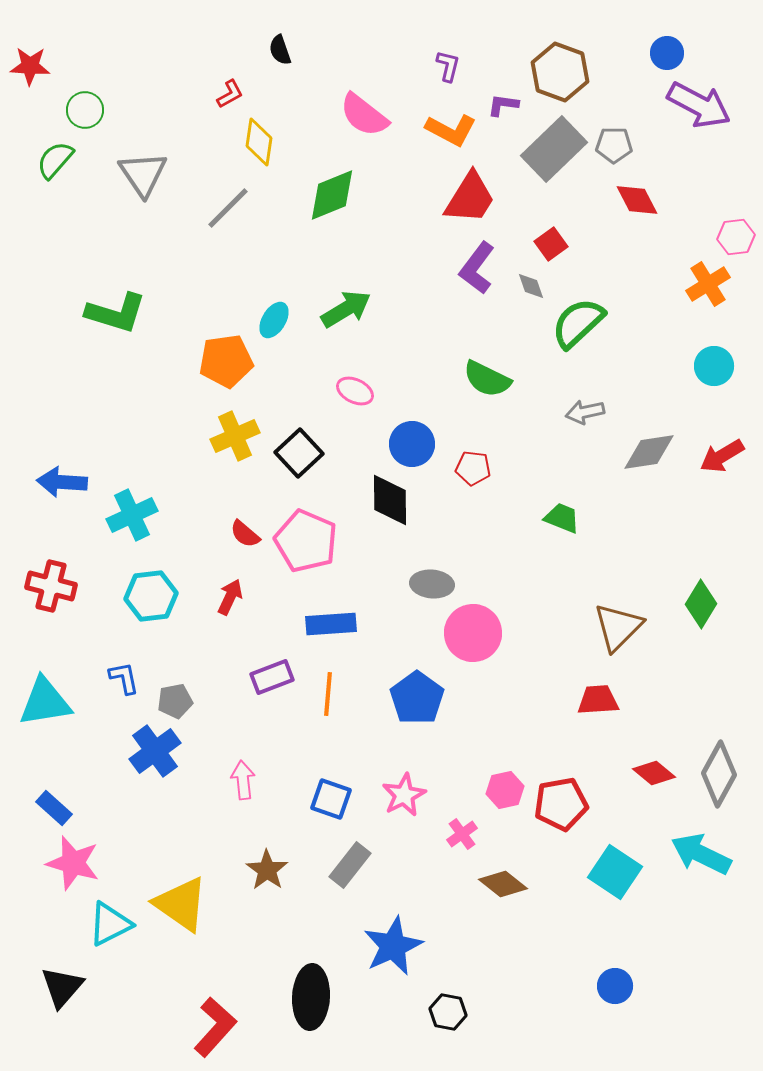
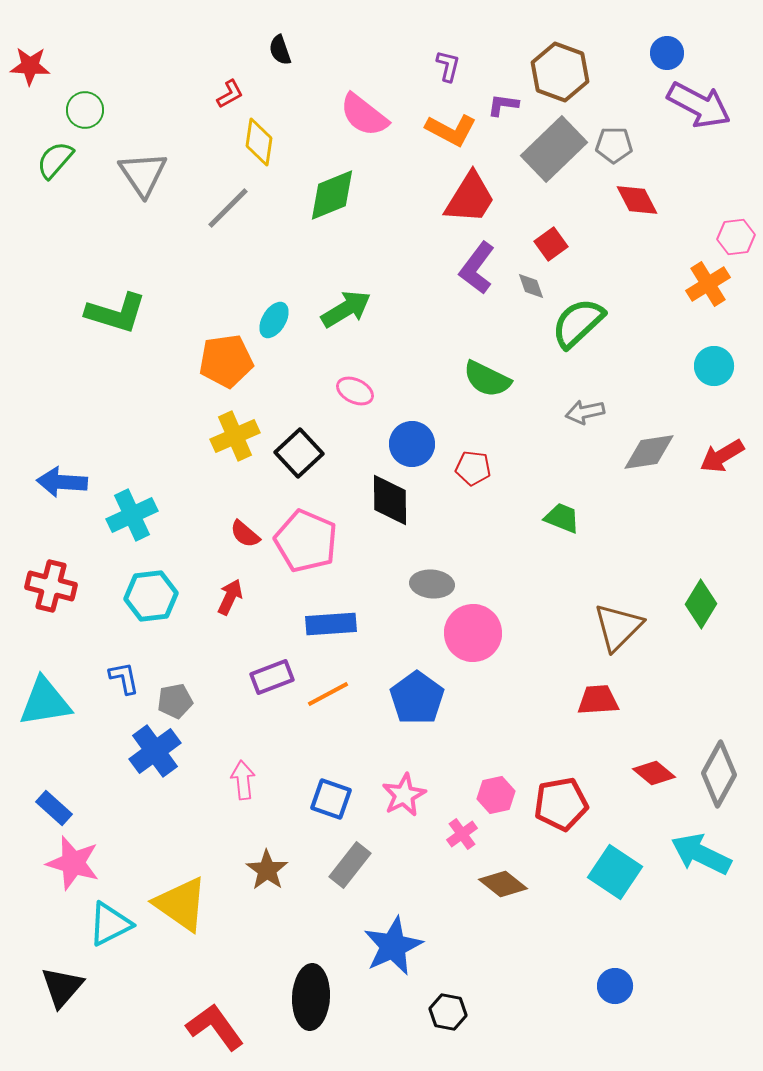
orange line at (328, 694): rotated 57 degrees clockwise
pink hexagon at (505, 790): moved 9 px left, 5 px down
red L-shape at (215, 1027): rotated 78 degrees counterclockwise
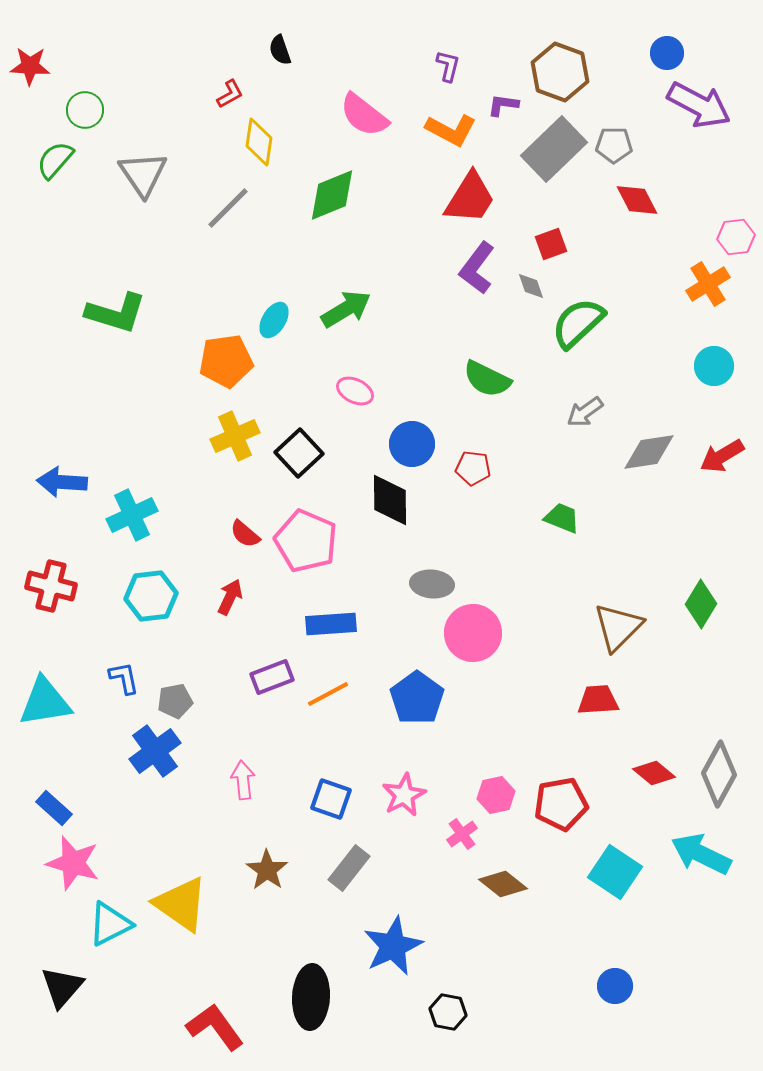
red square at (551, 244): rotated 16 degrees clockwise
gray arrow at (585, 412): rotated 24 degrees counterclockwise
gray rectangle at (350, 865): moved 1 px left, 3 px down
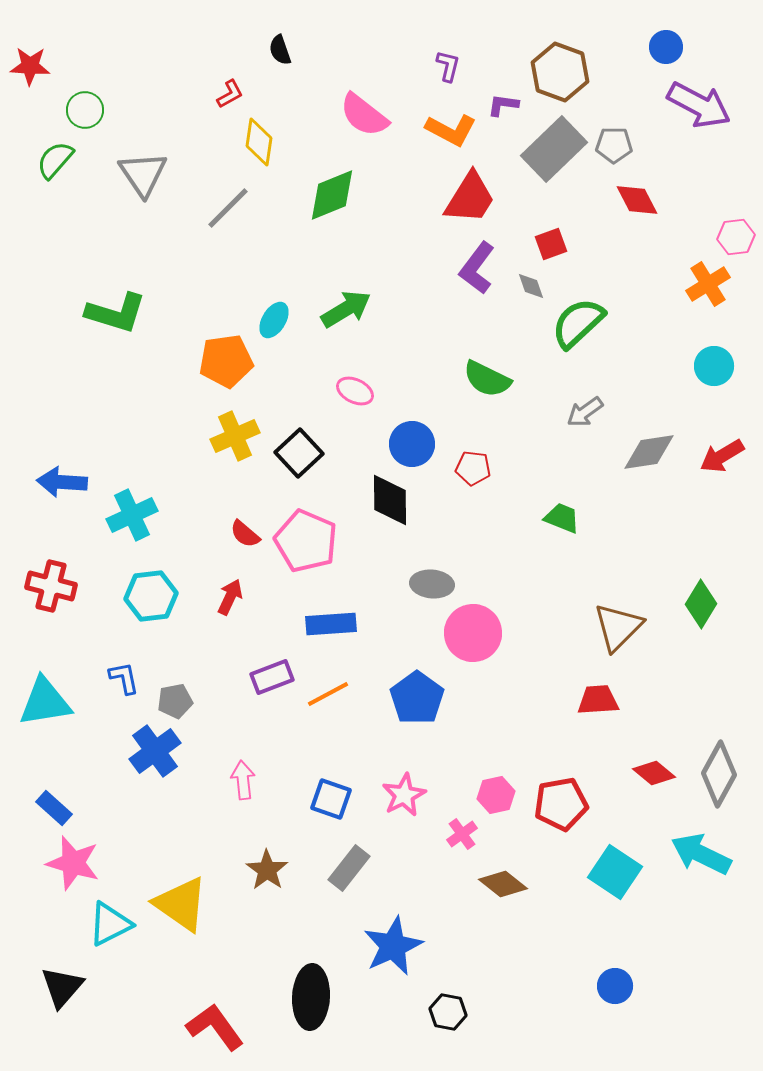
blue circle at (667, 53): moved 1 px left, 6 px up
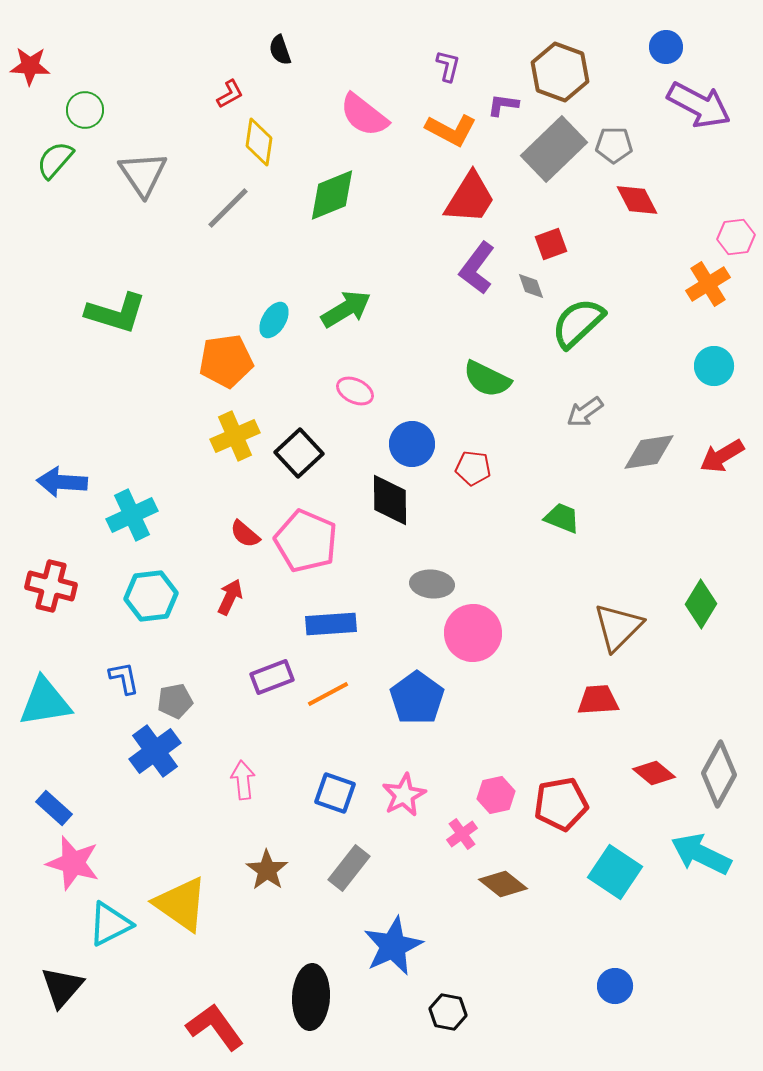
blue square at (331, 799): moved 4 px right, 6 px up
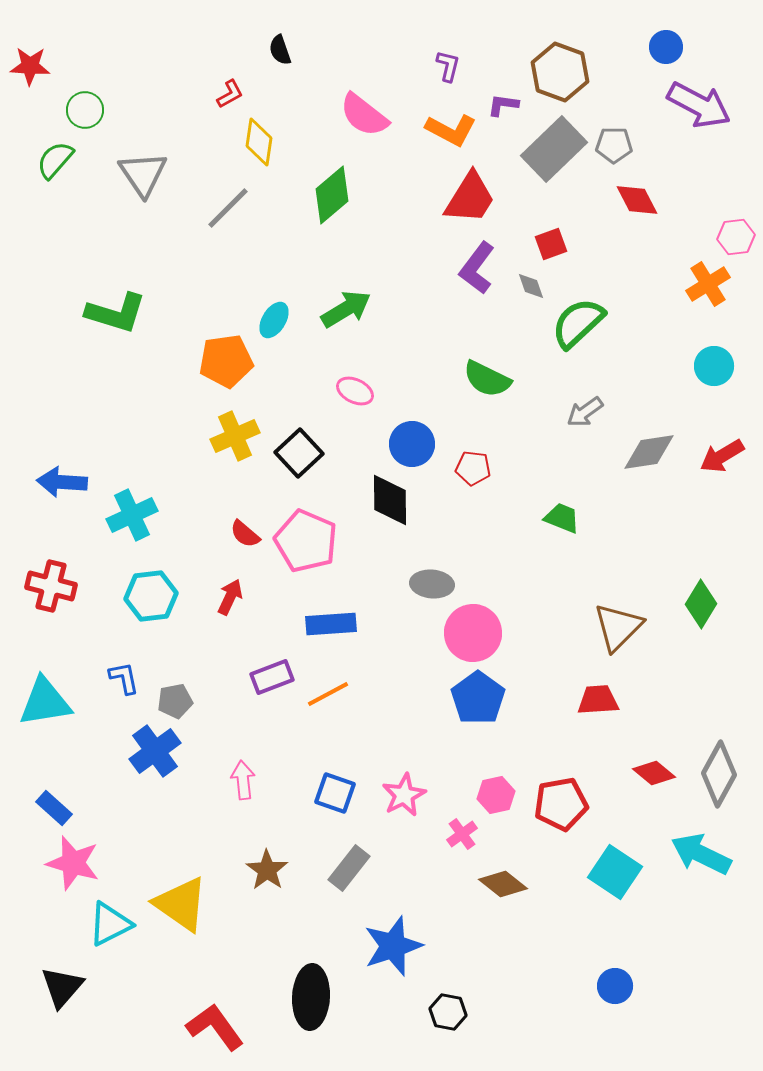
green diamond at (332, 195): rotated 18 degrees counterclockwise
blue pentagon at (417, 698): moved 61 px right
blue star at (393, 946): rotated 6 degrees clockwise
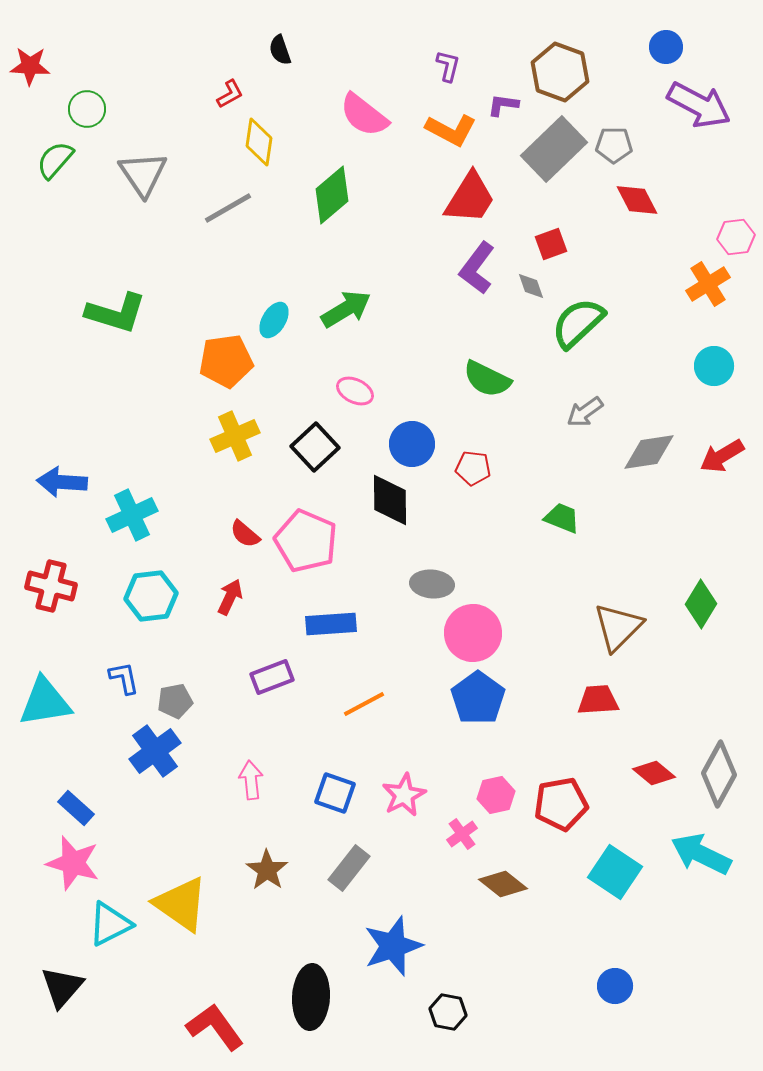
green circle at (85, 110): moved 2 px right, 1 px up
gray line at (228, 208): rotated 15 degrees clockwise
black square at (299, 453): moved 16 px right, 6 px up
orange line at (328, 694): moved 36 px right, 10 px down
pink arrow at (243, 780): moved 8 px right
blue rectangle at (54, 808): moved 22 px right
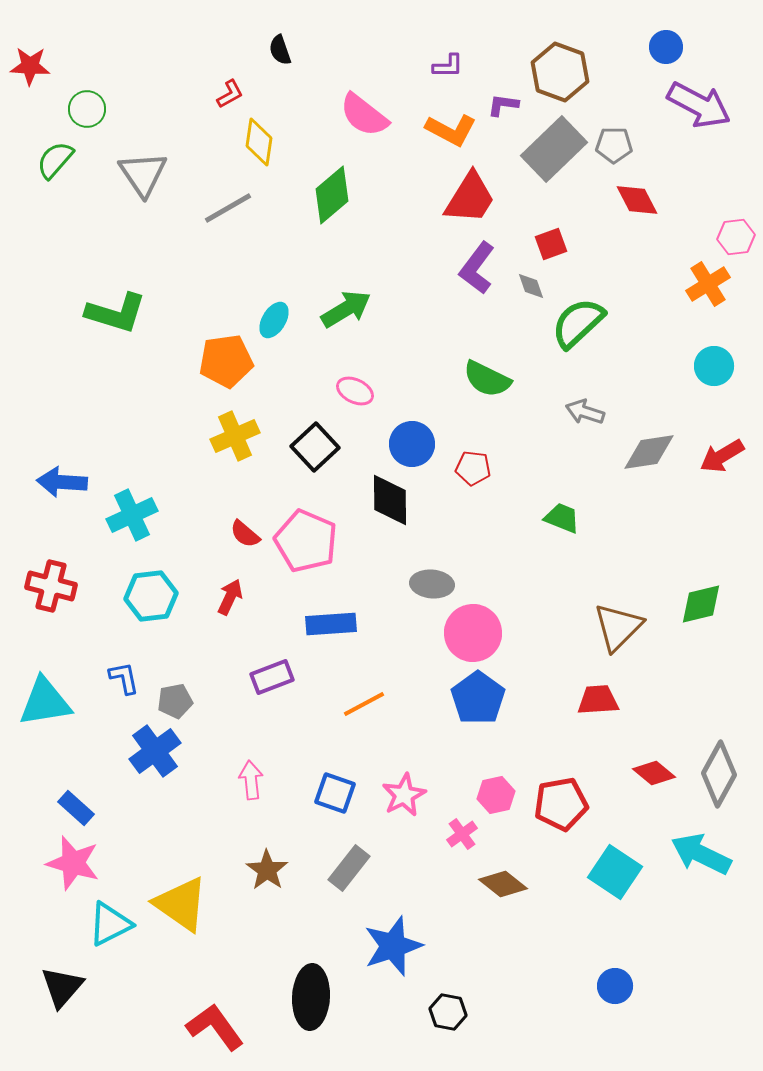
purple L-shape at (448, 66): rotated 76 degrees clockwise
gray arrow at (585, 412): rotated 54 degrees clockwise
green diamond at (701, 604): rotated 45 degrees clockwise
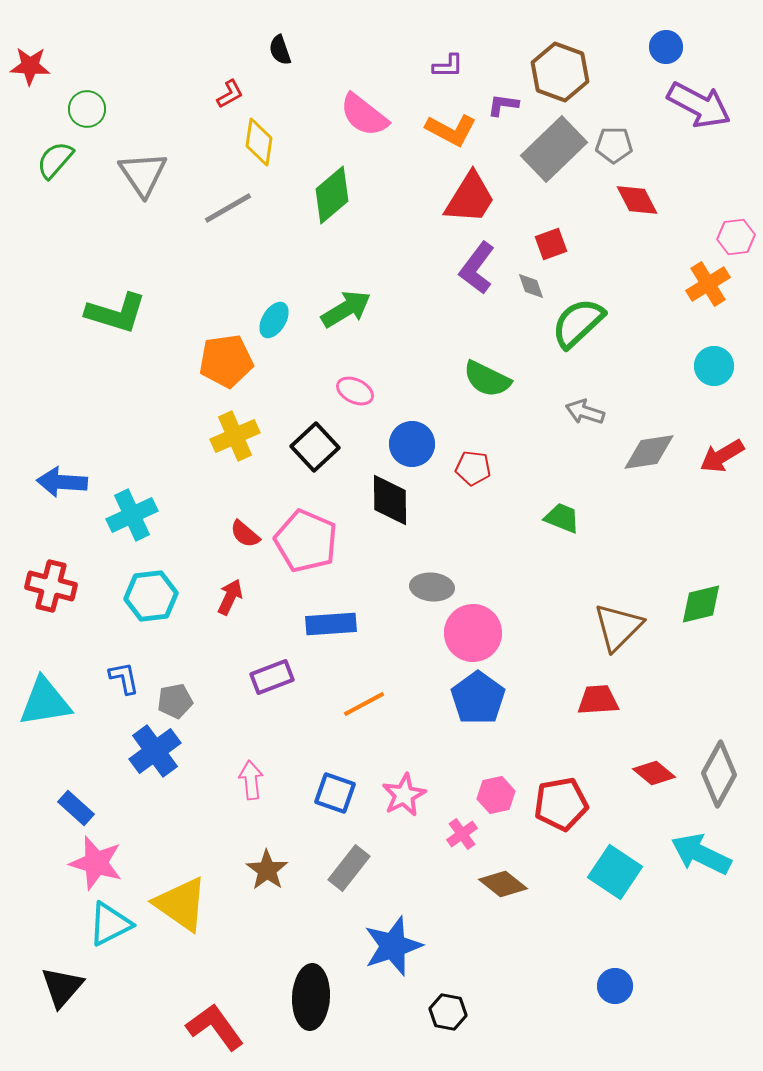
gray ellipse at (432, 584): moved 3 px down
pink star at (73, 863): moved 23 px right
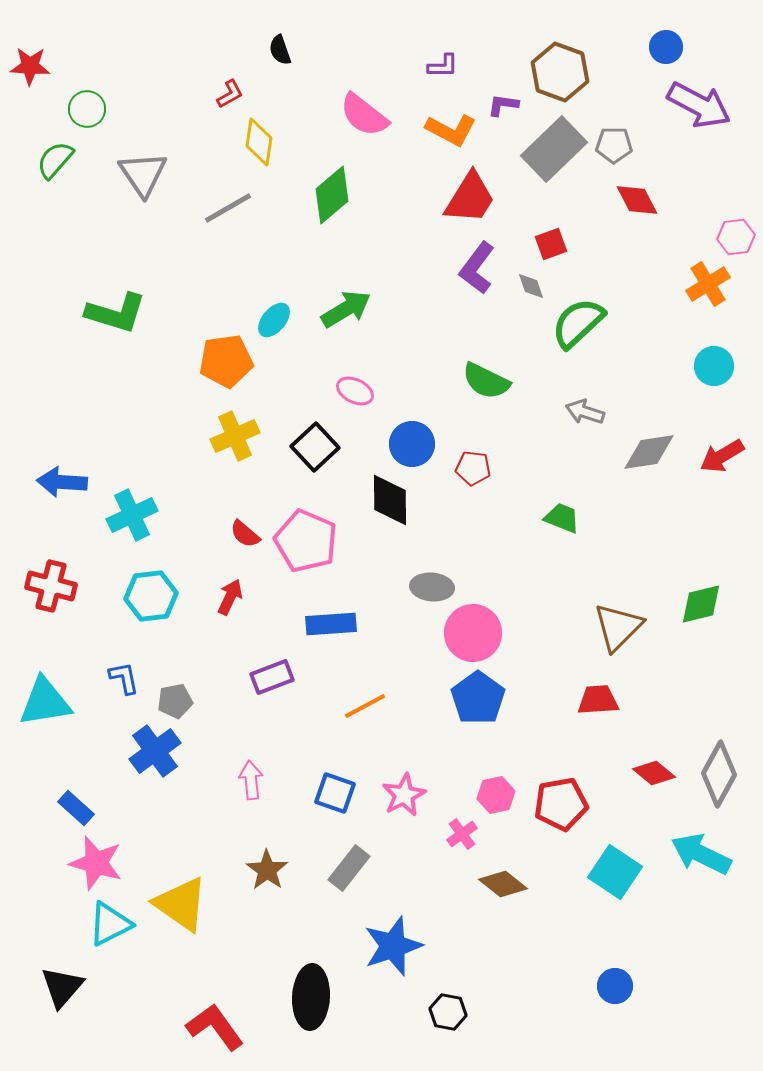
purple L-shape at (448, 66): moved 5 px left
cyan ellipse at (274, 320): rotated 9 degrees clockwise
green semicircle at (487, 379): moved 1 px left, 2 px down
orange line at (364, 704): moved 1 px right, 2 px down
